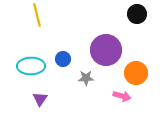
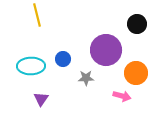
black circle: moved 10 px down
purple triangle: moved 1 px right
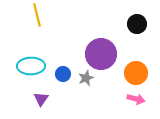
purple circle: moved 5 px left, 4 px down
blue circle: moved 15 px down
gray star: rotated 21 degrees counterclockwise
pink arrow: moved 14 px right, 3 px down
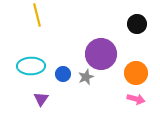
gray star: moved 1 px up
